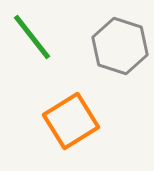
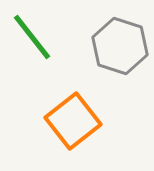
orange square: moved 2 px right; rotated 6 degrees counterclockwise
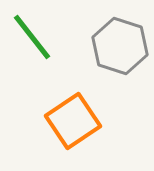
orange square: rotated 4 degrees clockwise
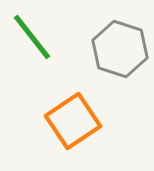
gray hexagon: moved 3 px down
